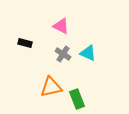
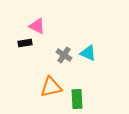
pink triangle: moved 24 px left
black rectangle: rotated 24 degrees counterclockwise
gray cross: moved 1 px right, 1 px down
green rectangle: rotated 18 degrees clockwise
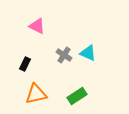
black rectangle: moved 21 px down; rotated 56 degrees counterclockwise
orange triangle: moved 15 px left, 7 px down
green rectangle: moved 3 px up; rotated 60 degrees clockwise
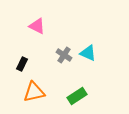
black rectangle: moved 3 px left
orange triangle: moved 2 px left, 2 px up
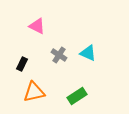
gray cross: moved 5 px left
